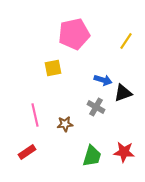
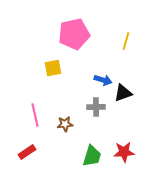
yellow line: rotated 18 degrees counterclockwise
gray cross: rotated 30 degrees counterclockwise
red star: rotated 10 degrees counterclockwise
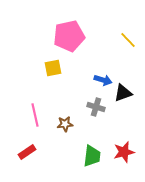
pink pentagon: moved 5 px left, 2 px down
yellow line: moved 2 px right, 1 px up; rotated 60 degrees counterclockwise
gray cross: rotated 18 degrees clockwise
red star: rotated 10 degrees counterclockwise
green trapezoid: rotated 10 degrees counterclockwise
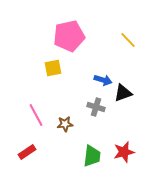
pink line: moved 1 px right; rotated 15 degrees counterclockwise
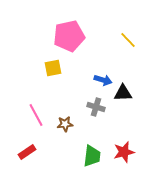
black triangle: rotated 18 degrees clockwise
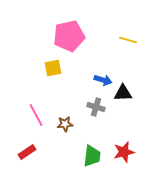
yellow line: rotated 30 degrees counterclockwise
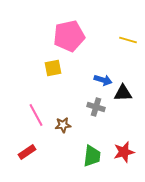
brown star: moved 2 px left, 1 px down
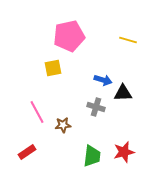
pink line: moved 1 px right, 3 px up
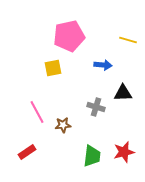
blue arrow: moved 15 px up; rotated 12 degrees counterclockwise
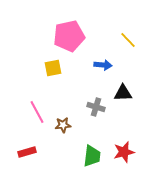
yellow line: rotated 30 degrees clockwise
red rectangle: rotated 18 degrees clockwise
